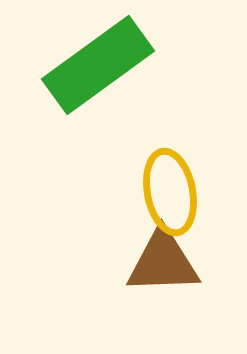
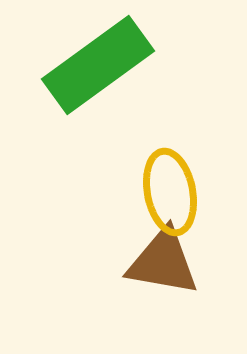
brown triangle: rotated 12 degrees clockwise
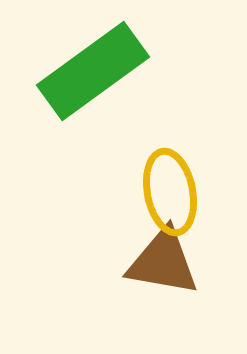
green rectangle: moved 5 px left, 6 px down
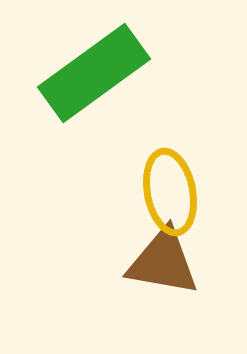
green rectangle: moved 1 px right, 2 px down
